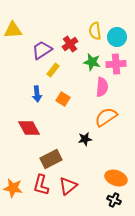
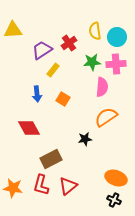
red cross: moved 1 px left, 1 px up
green star: rotated 18 degrees counterclockwise
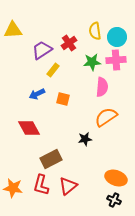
pink cross: moved 4 px up
blue arrow: rotated 70 degrees clockwise
orange square: rotated 16 degrees counterclockwise
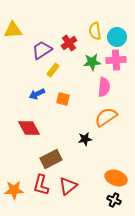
pink semicircle: moved 2 px right
orange star: moved 1 px right, 2 px down; rotated 12 degrees counterclockwise
